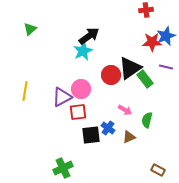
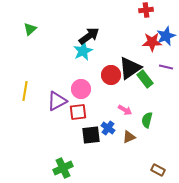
purple triangle: moved 5 px left, 4 px down
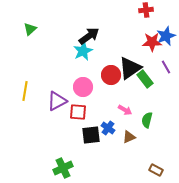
purple line: rotated 48 degrees clockwise
pink circle: moved 2 px right, 2 px up
red square: rotated 12 degrees clockwise
brown rectangle: moved 2 px left
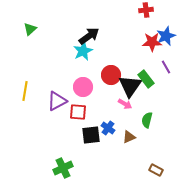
black triangle: moved 18 px down; rotated 20 degrees counterclockwise
green rectangle: moved 1 px right
pink arrow: moved 6 px up
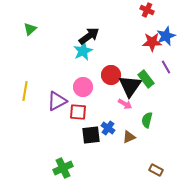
red cross: moved 1 px right; rotated 32 degrees clockwise
